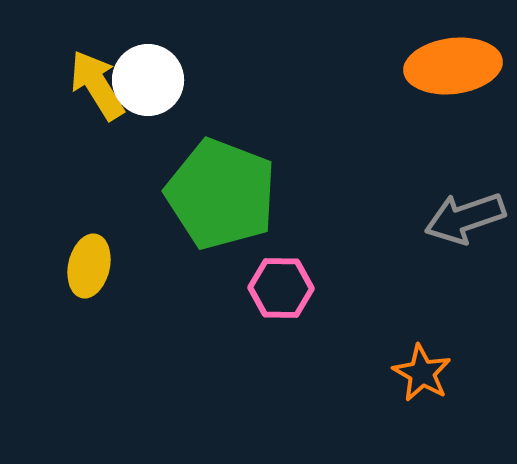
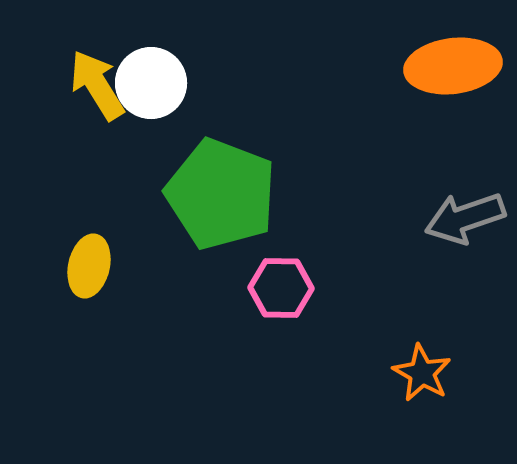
white circle: moved 3 px right, 3 px down
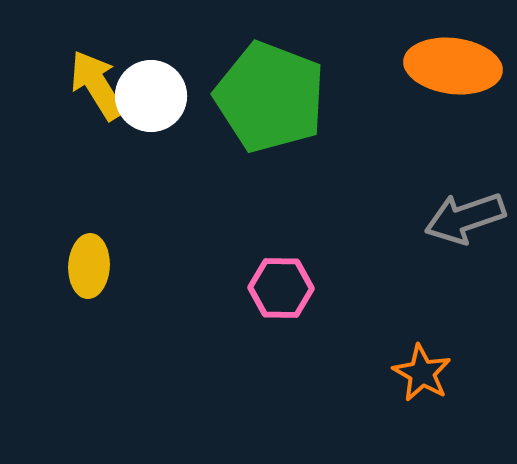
orange ellipse: rotated 14 degrees clockwise
white circle: moved 13 px down
green pentagon: moved 49 px right, 97 px up
yellow ellipse: rotated 10 degrees counterclockwise
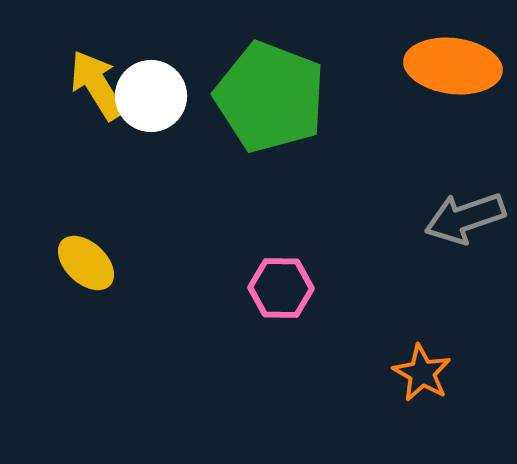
yellow ellipse: moved 3 px left, 3 px up; rotated 50 degrees counterclockwise
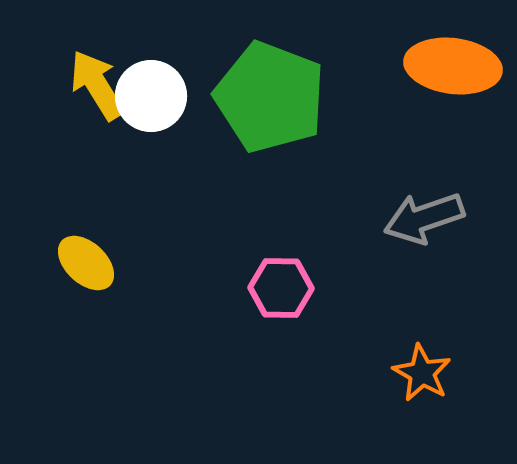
gray arrow: moved 41 px left
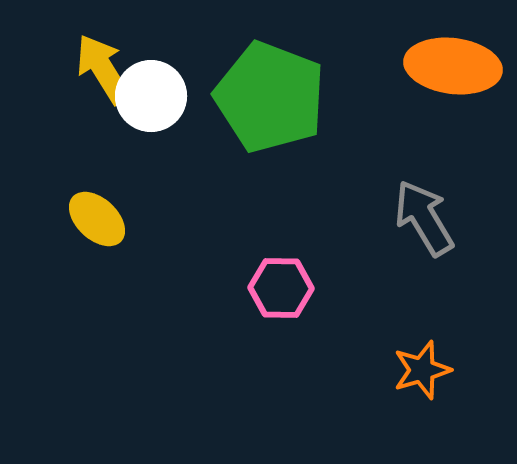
yellow arrow: moved 6 px right, 16 px up
gray arrow: rotated 78 degrees clockwise
yellow ellipse: moved 11 px right, 44 px up
orange star: moved 3 px up; rotated 26 degrees clockwise
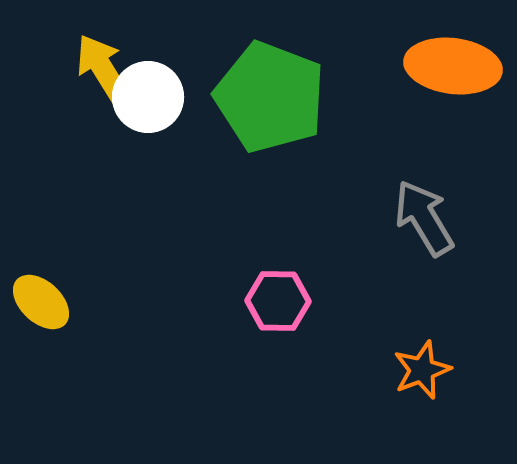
white circle: moved 3 px left, 1 px down
yellow ellipse: moved 56 px left, 83 px down
pink hexagon: moved 3 px left, 13 px down
orange star: rotated 4 degrees counterclockwise
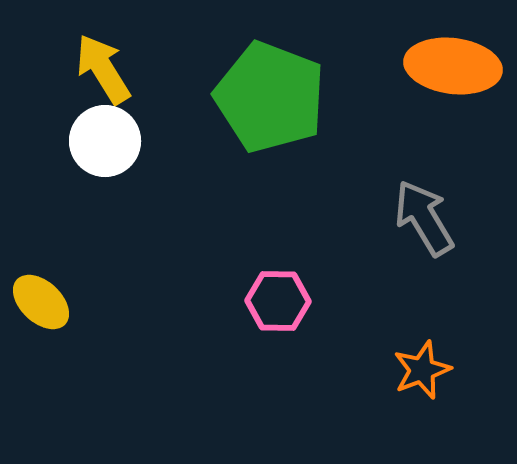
white circle: moved 43 px left, 44 px down
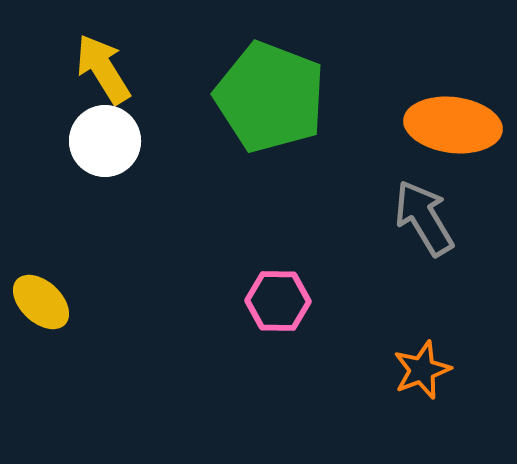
orange ellipse: moved 59 px down
